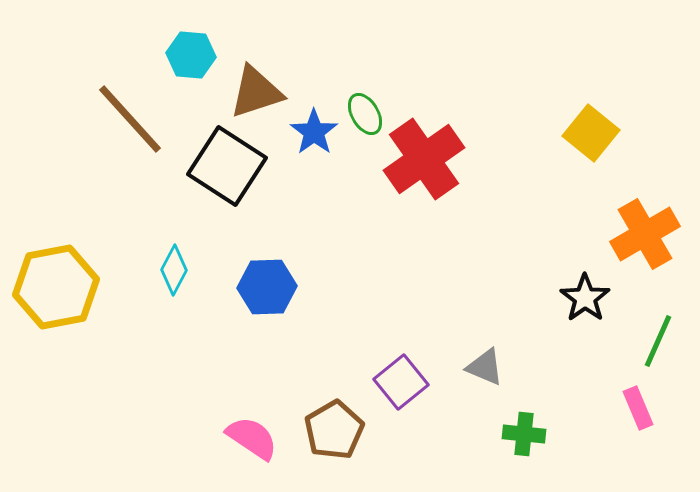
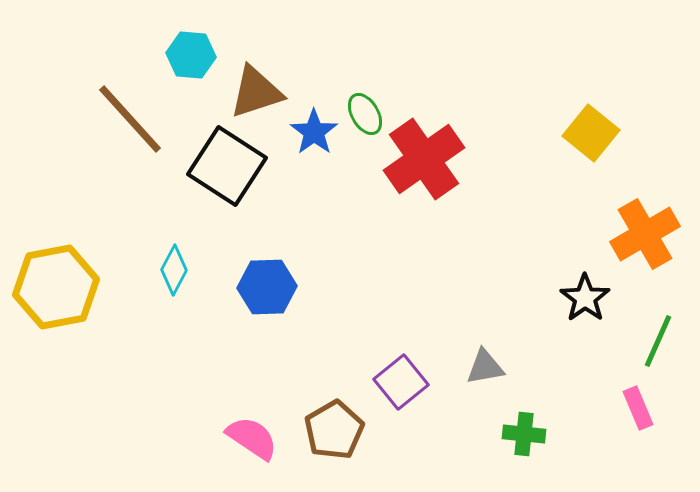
gray triangle: rotated 33 degrees counterclockwise
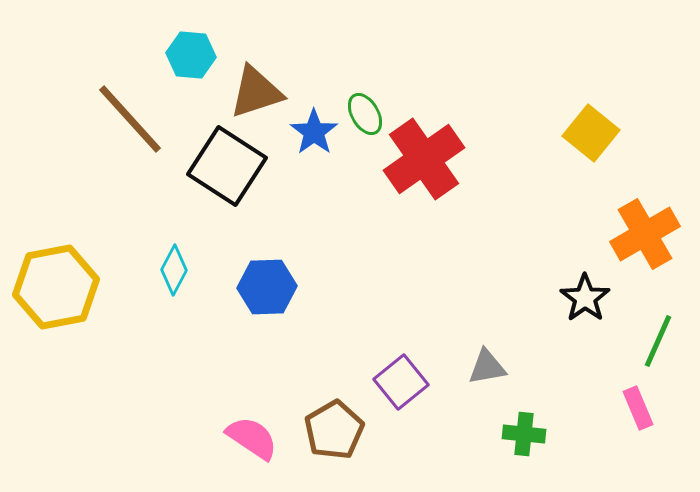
gray triangle: moved 2 px right
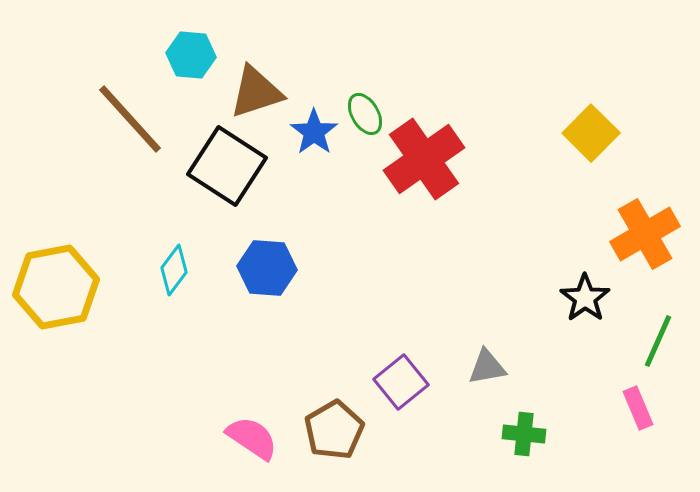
yellow square: rotated 6 degrees clockwise
cyan diamond: rotated 9 degrees clockwise
blue hexagon: moved 19 px up; rotated 6 degrees clockwise
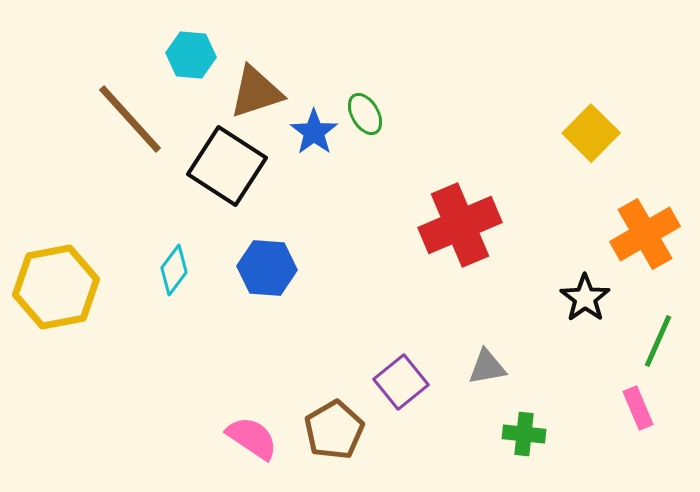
red cross: moved 36 px right, 66 px down; rotated 12 degrees clockwise
